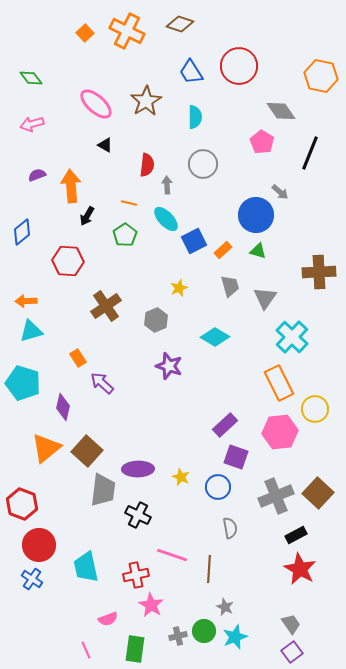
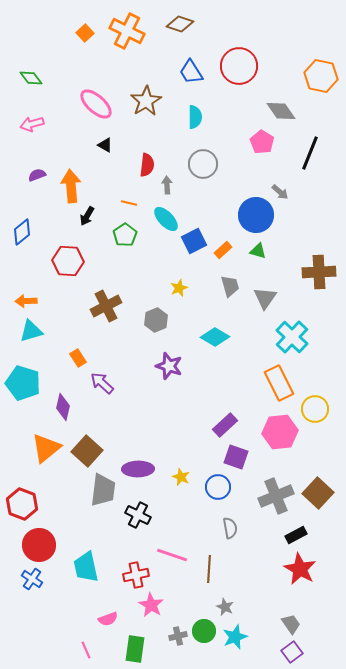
brown cross at (106, 306): rotated 8 degrees clockwise
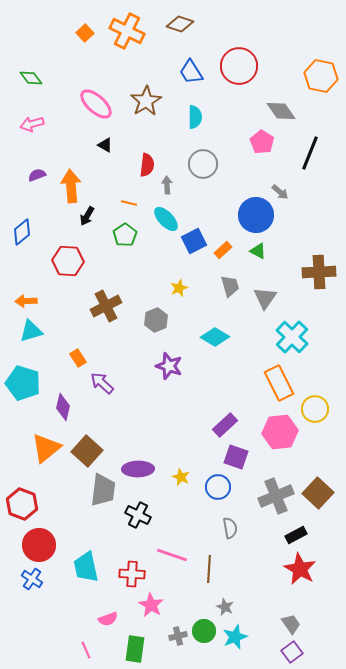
green triangle at (258, 251): rotated 12 degrees clockwise
red cross at (136, 575): moved 4 px left, 1 px up; rotated 15 degrees clockwise
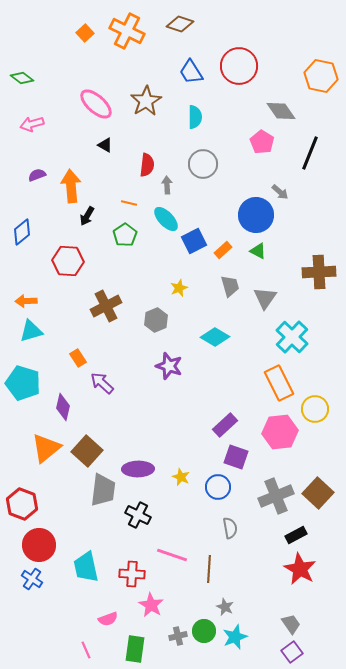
green diamond at (31, 78): moved 9 px left; rotated 15 degrees counterclockwise
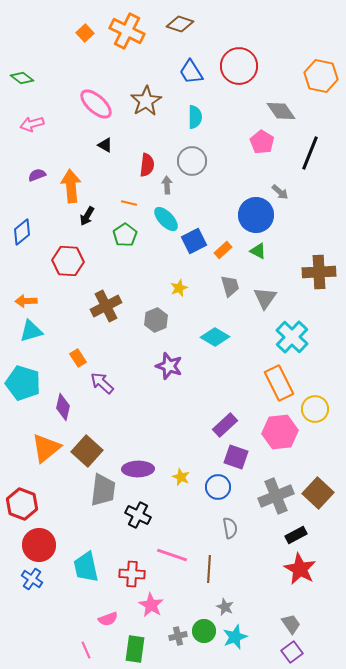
gray circle at (203, 164): moved 11 px left, 3 px up
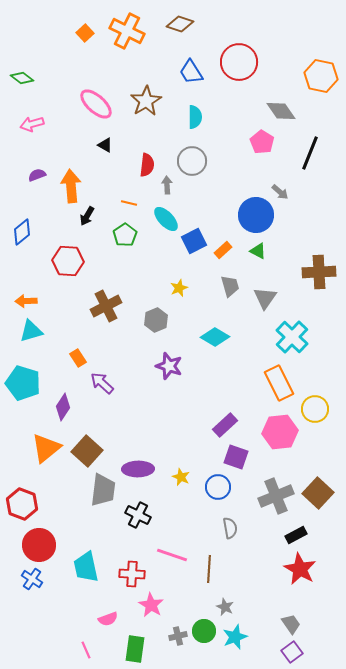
red circle at (239, 66): moved 4 px up
purple diamond at (63, 407): rotated 20 degrees clockwise
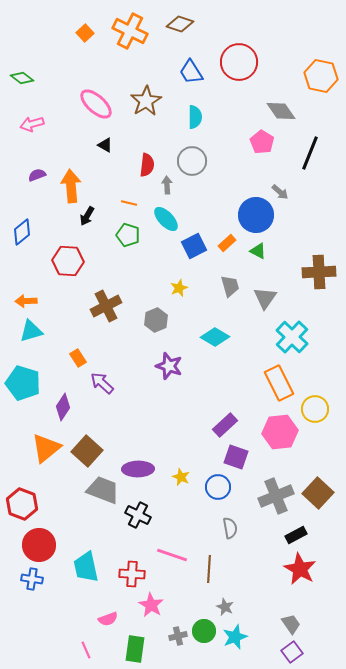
orange cross at (127, 31): moved 3 px right
green pentagon at (125, 235): moved 3 px right; rotated 20 degrees counterclockwise
blue square at (194, 241): moved 5 px down
orange rectangle at (223, 250): moved 4 px right, 7 px up
gray trapezoid at (103, 490): rotated 76 degrees counterclockwise
blue cross at (32, 579): rotated 25 degrees counterclockwise
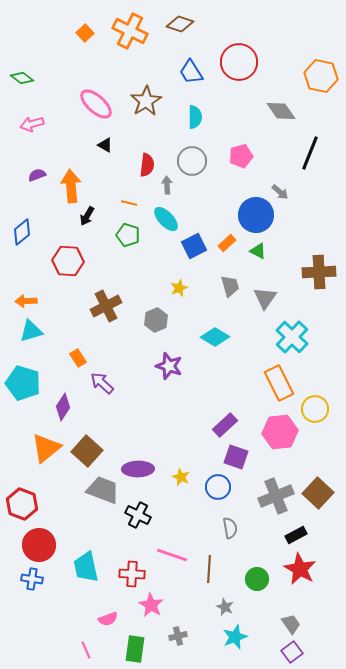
pink pentagon at (262, 142): moved 21 px left, 14 px down; rotated 25 degrees clockwise
green circle at (204, 631): moved 53 px right, 52 px up
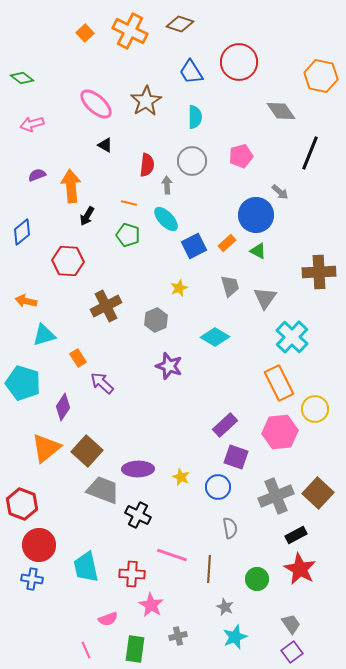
orange arrow at (26, 301): rotated 15 degrees clockwise
cyan triangle at (31, 331): moved 13 px right, 4 px down
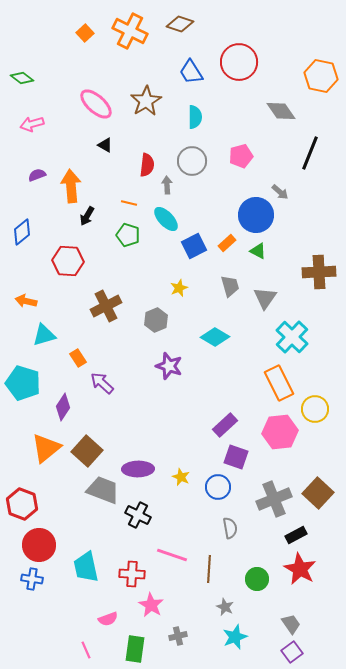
gray cross at (276, 496): moved 2 px left, 3 px down
